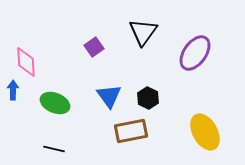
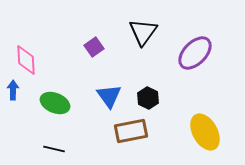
purple ellipse: rotated 9 degrees clockwise
pink diamond: moved 2 px up
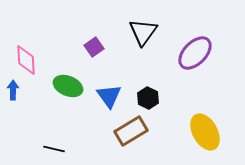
green ellipse: moved 13 px right, 17 px up
brown rectangle: rotated 20 degrees counterclockwise
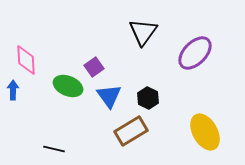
purple square: moved 20 px down
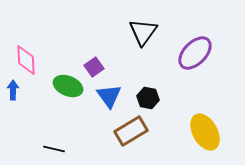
black hexagon: rotated 15 degrees counterclockwise
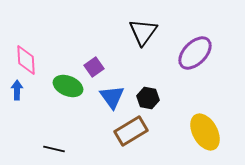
blue arrow: moved 4 px right
blue triangle: moved 3 px right, 1 px down
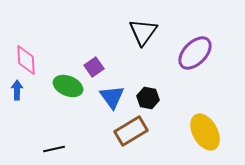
black line: rotated 25 degrees counterclockwise
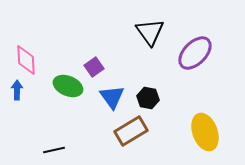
black triangle: moved 7 px right; rotated 12 degrees counterclockwise
yellow ellipse: rotated 9 degrees clockwise
black line: moved 1 px down
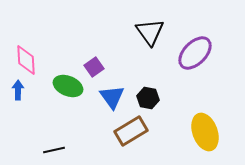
blue arrow: moved 1 px right
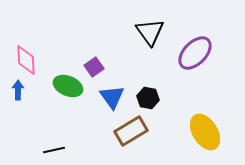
yellow ellipse: rotated 12 degrees counterclockwise
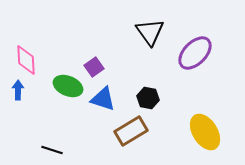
blue triangle: moved 9 px left, 2 px down; rotated 36 degrees counterclockwise
black line: moved 2 px left; rotated 30 degrees clockwise
